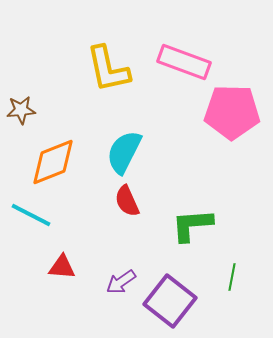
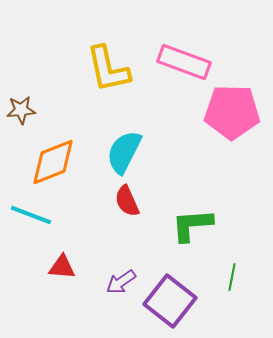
cyan line: rotated 6 degrees counterclockwise
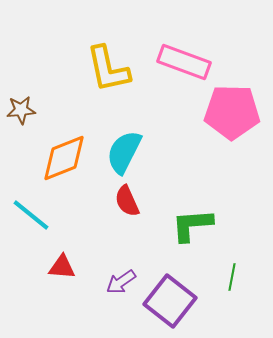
orange diamond: moved 11 px right, 4 px up
cyan line: rotated 18 degrees clockwise
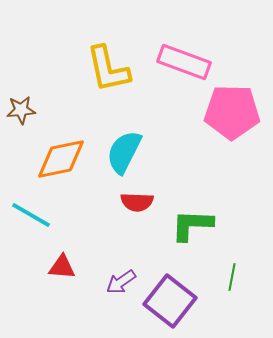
orange diamond: moved 3 px left, 1 px down; rotated 10 degrees clockwise
red semicircle: moved 10 px right, 1 px down; rotated 64 degrees counterclockwise
cyan line: rotated 9 degrees counterclockwise
green L-shape: rotated 6 degrees clockwise
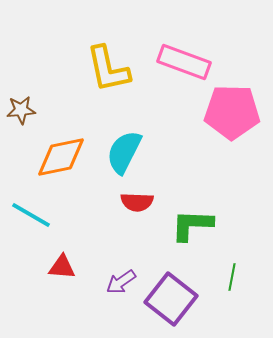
orange diamond: moved 2 px up
purple square: moved 1 px right, 2 px up
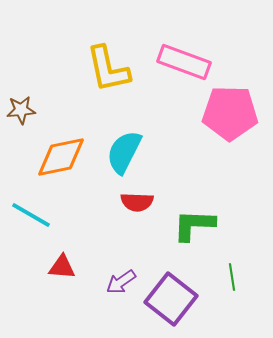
pink pentagon: moved 2 px left, 1 px down
green L-shape: moved 2 px right
green line: rotated 20 degrees counterclockwise
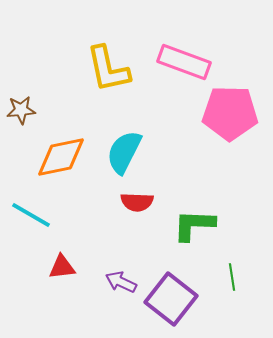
red triangle: rotated 12 degrees counterclockwise
purple arrow: rotated 60 degrees clockwise
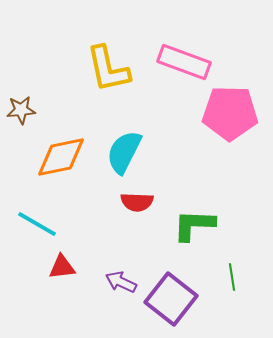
cyan line: moved 6 px right, 9 px down
